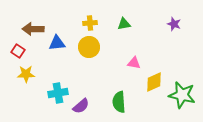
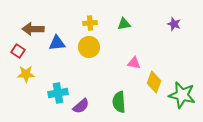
yellow diamond: rotated 45 degrees counterclockwise
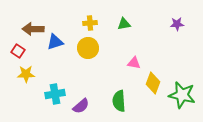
purple star: moved 3 px right; rotated 24 degrees counterclockwise
blue triangle: moved 2 px left, 1 px up; rotated 12 degrees counterclockwise
yellow circle: moved 1 px left, 1 px down
yellow diamond: moved 1 px left, 1 px down
cyan cross: moved 3 px left, 1 px down
green semicircle: moved 1 px up
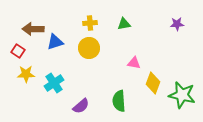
yellow circle: moved 1 px right
cyan cross: moved 1 px left, 11 px up; rotated 24 degrees counterclockwise
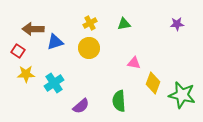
yellow cross: rotated 24 degrees counterclockwise
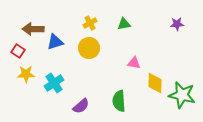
yellow diamond: moved 2 px right; rotated 20 degrees counterclockwise
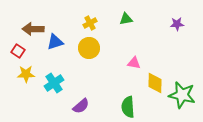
green triangle: moved 2 px right, 5 px up
green semicircle: moved 9 px right, 6 px down
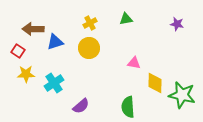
purple star: rotated 16 degrees clockwise
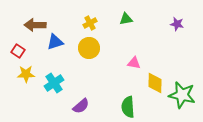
brown arrow: moved 2 px right, 4 px up
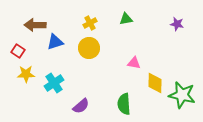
green semicircle: moved 4 px left, 3 px up
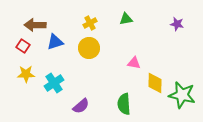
red square: moved 5 px right, 5 px up
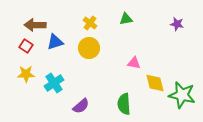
yellow cross: rotated 24 degrees counterclockwise
red square: moved 3 px right
yellow diamond: rotated 15 degrees counterclockwise
